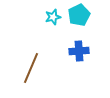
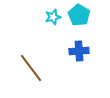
cyan pentagon: rotated 15 degrees counterclockwise
brown line: rotated 60 degrees counterclockwise
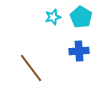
cyan pentagon: moved 2 px right, 2 px down
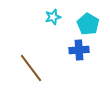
cyan pentagon: moved 7 px right, 7 px down
blue cross: moved 1 px up
